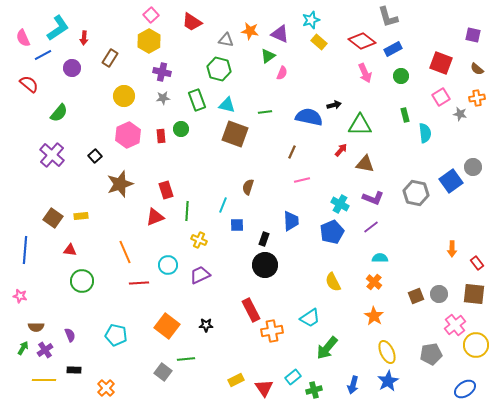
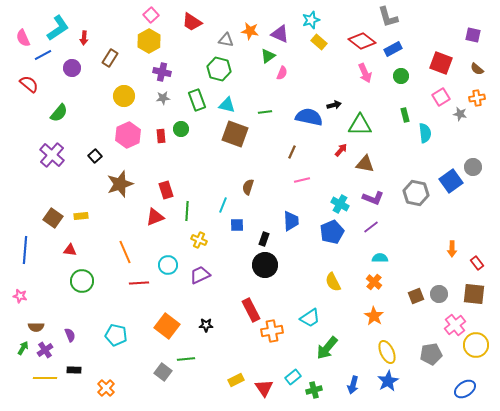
yellow line at (44, 380): moved 1 px right, 2 px up
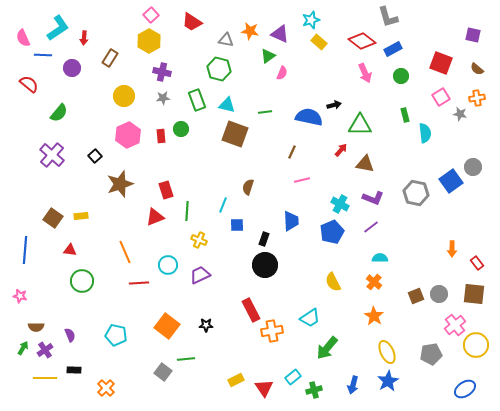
blue line at (43, 55): rotated 30 degrees clockwise
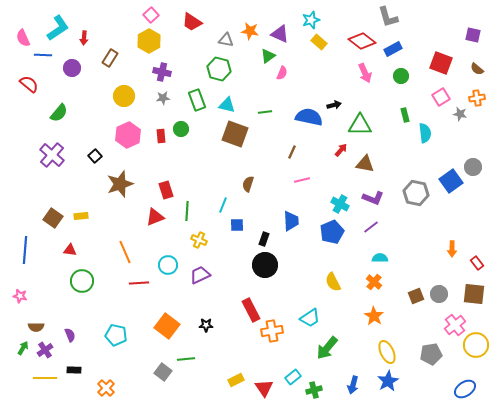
brown semicircle at (248, 187): moved 3 px up
